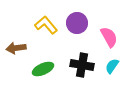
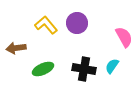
pink semicircle: moved 15 px right
black cross: moved 2 px right, 4 px down
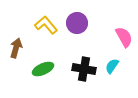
brown arrow: rotated 114 degrees clockwise
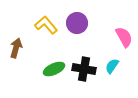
green ellipse: moved 11 px right
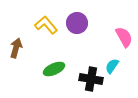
black cross: moved 7 px right, 10 px down
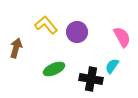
purple circle: moved 9 px down
pink semicircle: moved 2 px left
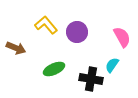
brown arrow: rotated 96 degrees clockwise
cyan semicircle: moved 1 px up
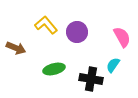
cyan semicircle: moved 1 px right
green ellipse: rotated 10 degrees clockwise
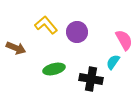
pink semicircle: moved 2 px right, 3 px down
cyan semicircle: moved 3 px up
